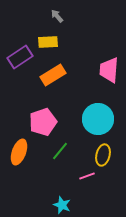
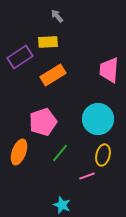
green line: moved 2 px down
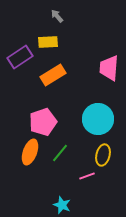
pink trapezoid: moved 2 px up
orange ellipse: moved 11 px right
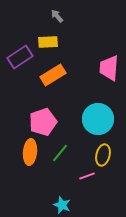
orange ellipse: rotated 15 degrees counterclockwise
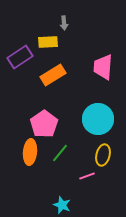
gray arrow: moved 7 px right, 7 px down; rotated 144 degrees counterclockwise
pink trapezoid: moved 6 px left, 1 px up
pink pentagon: moved 1 px right, 2 px down; rotated 16 degrees counterclockwise
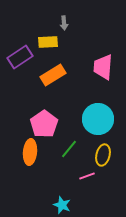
green line: moved 9 px right, 4 px up
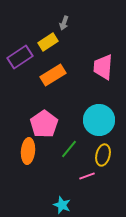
gray arrow: rotated 24 degrees clockwise
yellow rectangle: rotated 30 degrees counterclockwise
cyan circle: moved 1 px right, 1 px down
orange ellipse: moved 2 px left, 1 px up
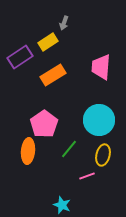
pink trapezoid: moved 2 px left
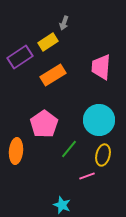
orange ellipse: moved 12 px left
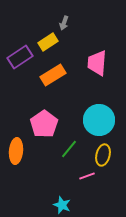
pink trapezoid: moved 4 px left, 4 px up
